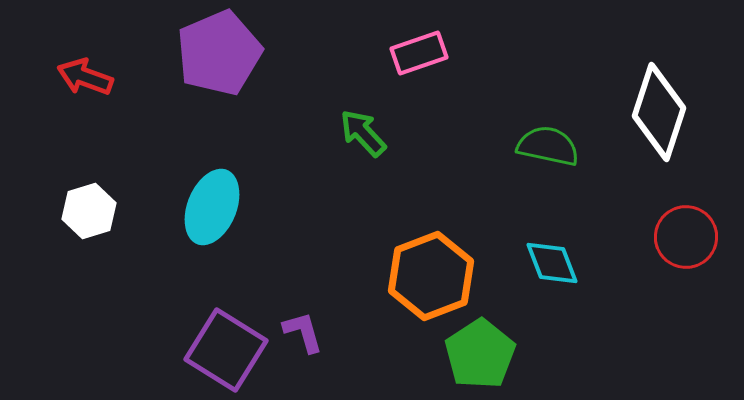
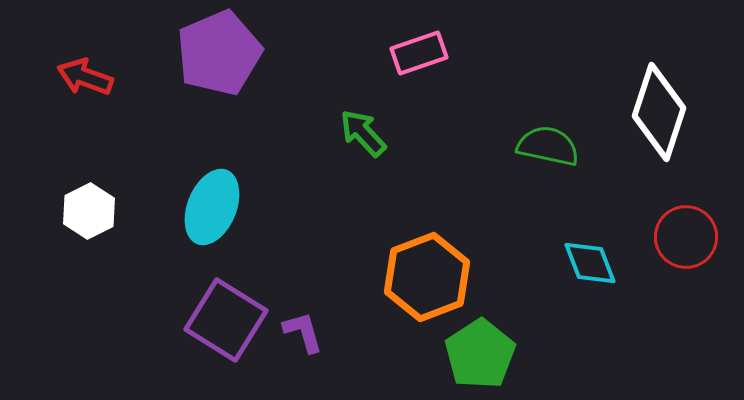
white hexagon: rotated 10 degrees counterclockwise
cyan diamond: moved 38 px right
orange hexagon: moved 4 px left, 1 px down
purple square: moved 30 px up
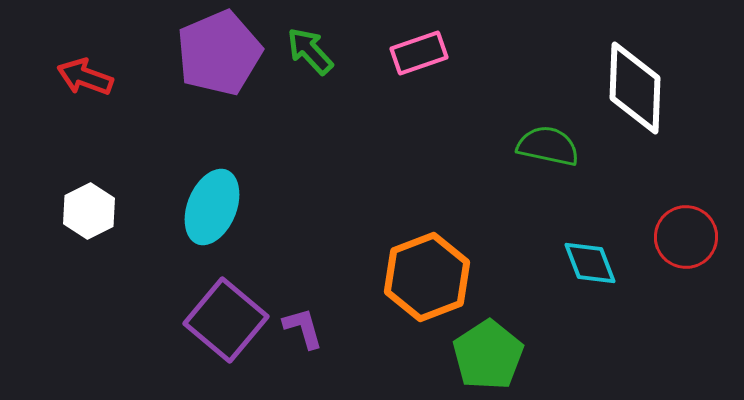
white diamond: moved 24 px left, 24 px up; rotated 16 degrees counterclockwise
green arrow: moved 53 px left, 82 px up
purple square: rotated 8 degrees clockwise
purple L-shape: moved 4 px up
green pentagon: moved 8 px right, 1 px down
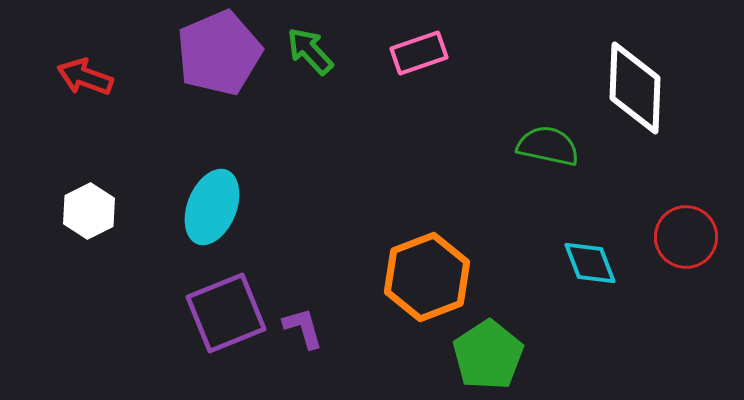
purple square: moved 7 px up; rotated 28 degrees clockwise
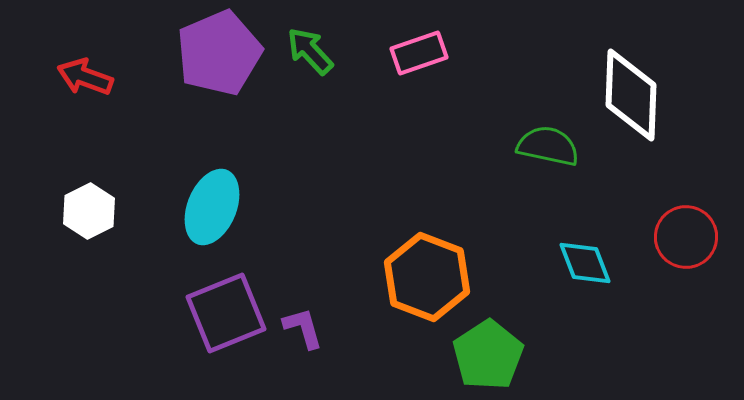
white diamond: moved 4 px left, 7 px down
cyan diamond: moved 5 px left
orange hexagon: rotated 18 degrees counterclockwise
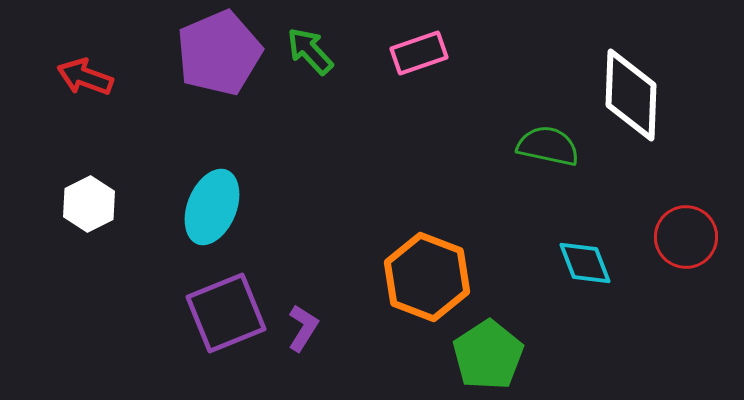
white hexagon: moved 7 px up
purple L-shape: rotated 48 degrees clockwise
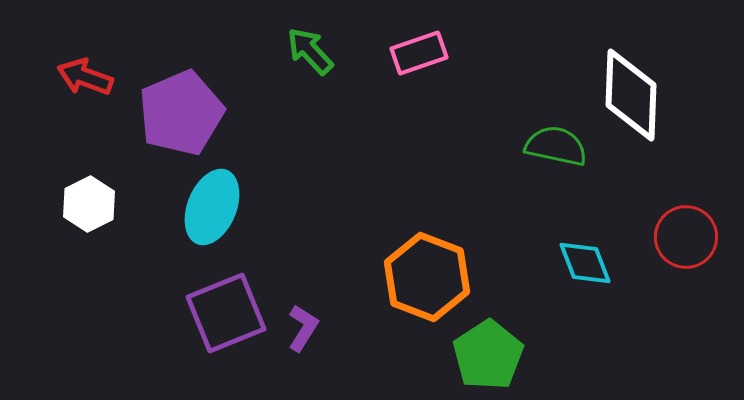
purple pentagon: moved 38 px left, 60 px down
green semicircle: moved 8 px right
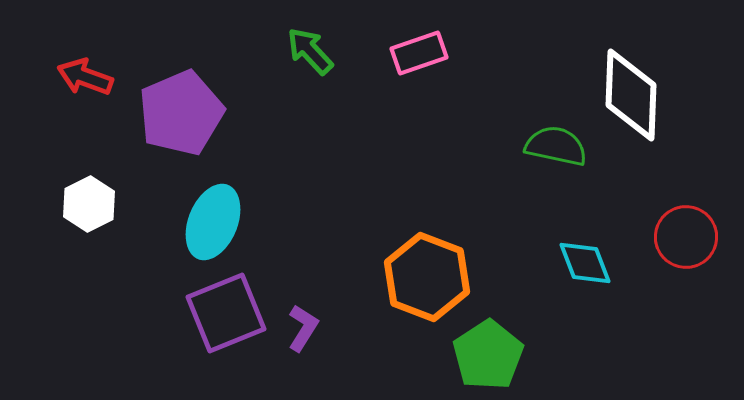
cyan ellipse: moved 1 px right, 15 px down
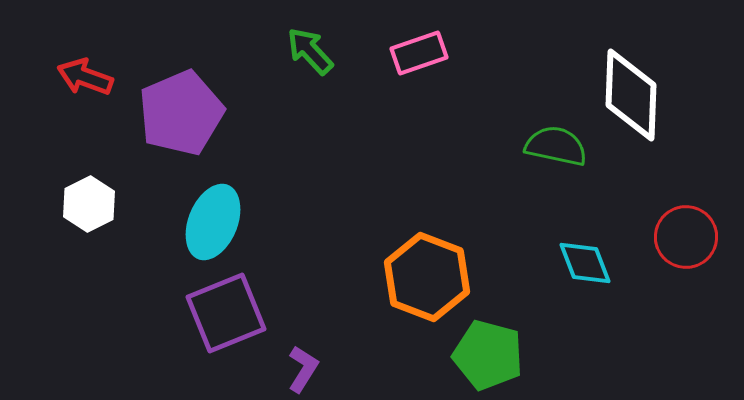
purple L-shape: moved 41 px down
green pentagon: rotated 24 degrees counterclockwise
